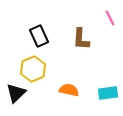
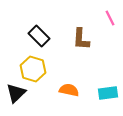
black rectangle: rotated 20 degrees counterclockwise
yellow hexagon: rotated 20 degrees counterclockwise
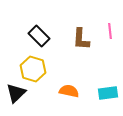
pink line: moved 13 px down; rotated 21 degrees clockwise
orange semicircle: moved 1 px down
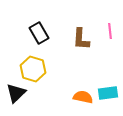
black rectangle: moved 3 px up; rotated 15 degrees clockwise
orange semicircle: moved 14 px right, 6 px down
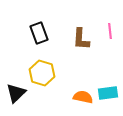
black rectangle: rotated 10 degrees clockwise
yellow hexagon: moved 9 px right, 4 px down
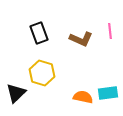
brown L-shape: rotated 70 degrees counterclockwise
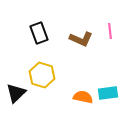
yellow hexagon: moved 2 px down
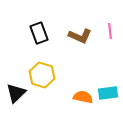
brown L-shape: moved 1 px left, 3 px up
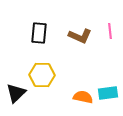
black rectangle: rotated 25 degrees clockwise
yellow hexagon: rotated 15 degrees counterclockwise
